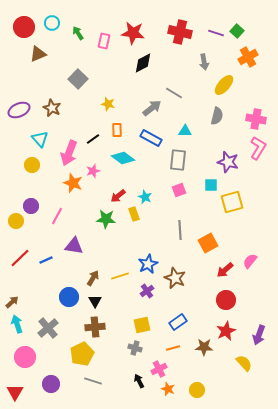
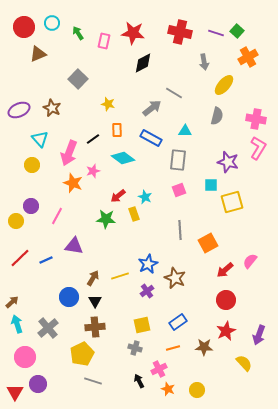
purple circle at (51, 384): moved 13 px left
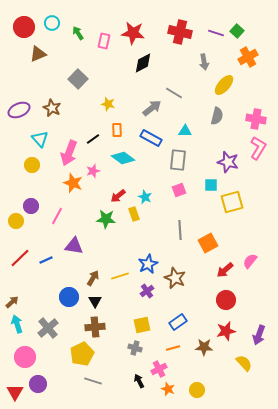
red star at (226, 331): rotated 12 degrees clockwise
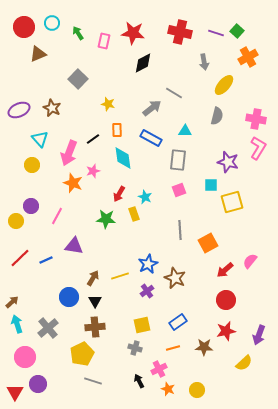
cyan diamond at (123, 158): rotated 45 degrees clockwise
red arrow at (118, 196): moved 1 px right, 2 px up; rotated 21 degrees counterclockwise
yellow semicircle at (244, 363): rotated 90 degrees clockwise
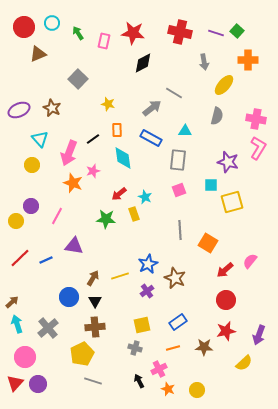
orange cross at (248, 57): moved 3 px down; rotated 30 degrees clockwise
red arrow at (119, 194): rotated 21 degrees clockwise
orange square at (208, 243): rotated 30 degrees counterclockwise
red triangle at (15, 392): moved 9 px up; rotated 12 degrees clockwise
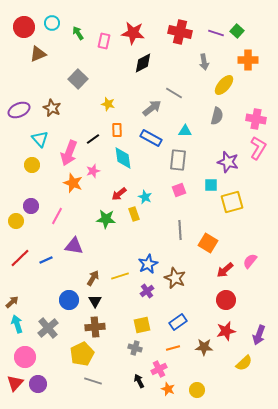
blue circle at (69, 297): moved 3 px down
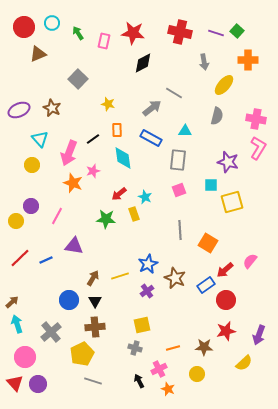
blue rectangle at (178, 322): moved 28 px right, 37 px up
gray cross at (48, 328): moved 3 px right, 4 px down
red triangle at (15, 383): rotated 24 degrees counterclockwise
yellow circle at (197, 390): moved 16 px up
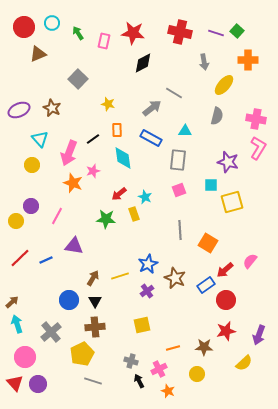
gray cross at (135, 348): moved 4 px left, 13 px down
orange star at (168, 389): moved 2 px down
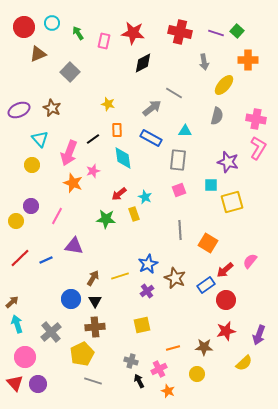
gray square at (78, 79): moved 8 px left, 7 px up
blue circle at (69, 300): moved 2 px right, 1 px up
